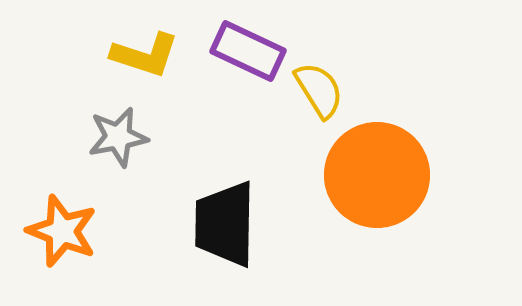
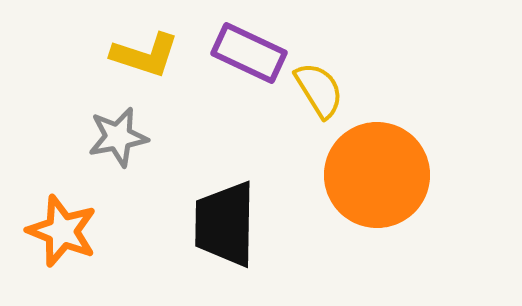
purple rectangle: moved 1 px right, 2 px down
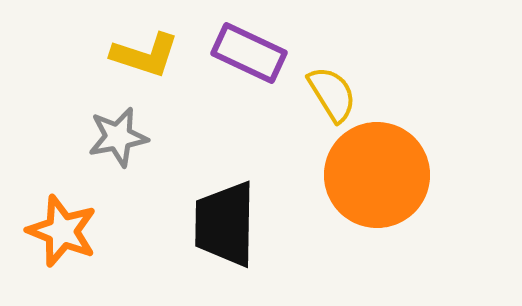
yellow semicircle: moved 13 px right, 4 px down
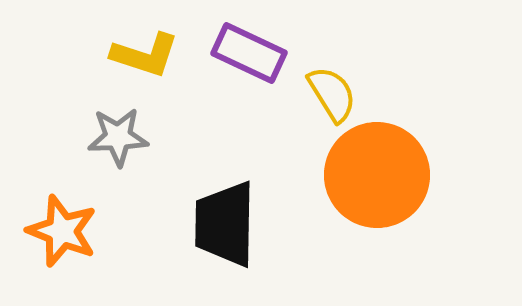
gray star: rotated 8 degrees clockwise
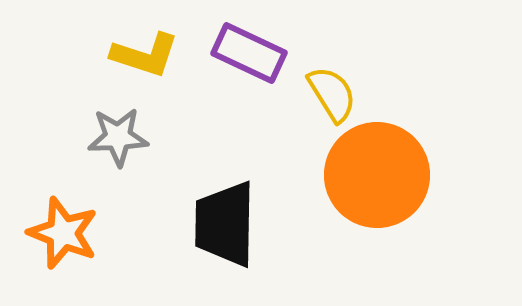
orange star: moved 1 px right, 2 px down
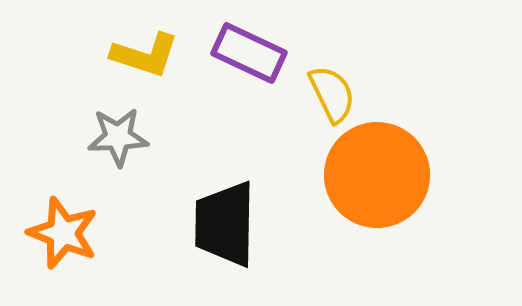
yellow semicircle: rotated 6 degrees clockwise
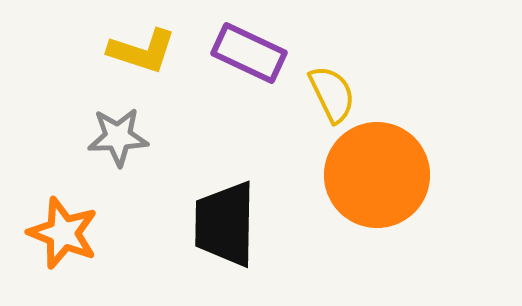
yellow L-shape: moved 3 px left, 4 px up
